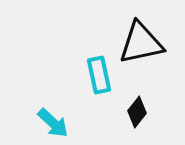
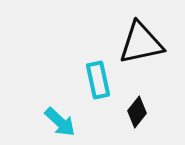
cyan rectangle: moved 1 px left, 5 px down
cyan arrow: moved 7 px right, 1 px up
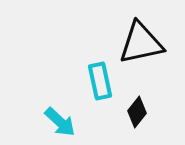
cyan rectangle: moved 2 px right, 1 px down
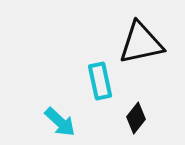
black diamond: moved 1 px left, 6 px down
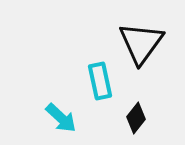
black triangle: rotated 42 degrees counterclockwise
cyan arrow: moved 1 px right, 4 px up
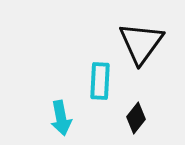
cyan rectangle: rotated 15 degrees clockwise
cyan arrow: rotated 36 degrees clockwise
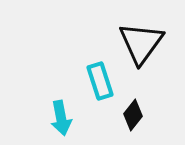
cyan rectangle: rotated 21 degrees counterclockwise
black diamond: moved 3 px left, 3 px up
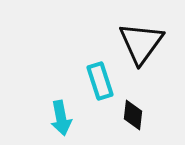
black diamond: rotated 32 degrees counterclockwise
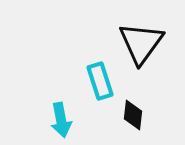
cyan arrow: moved 2 px down
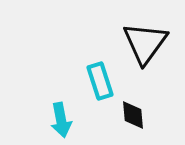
black triangle: moved 4 px right
black diamond: rotated 12 degrees counterclockwise
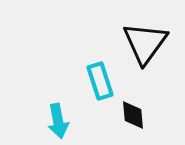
cyan arrow: moved 3 px left, 1 px down
